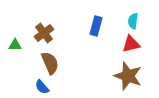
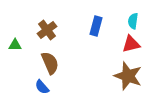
brown cross: moved 3 px right, 3 px up
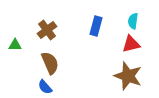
blue semicircle: moved 3 px right
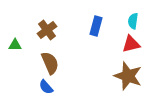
blue semicircle: moved 1 px right
